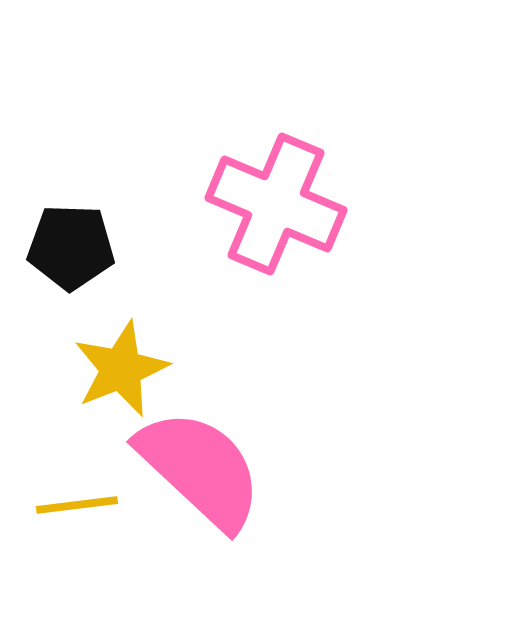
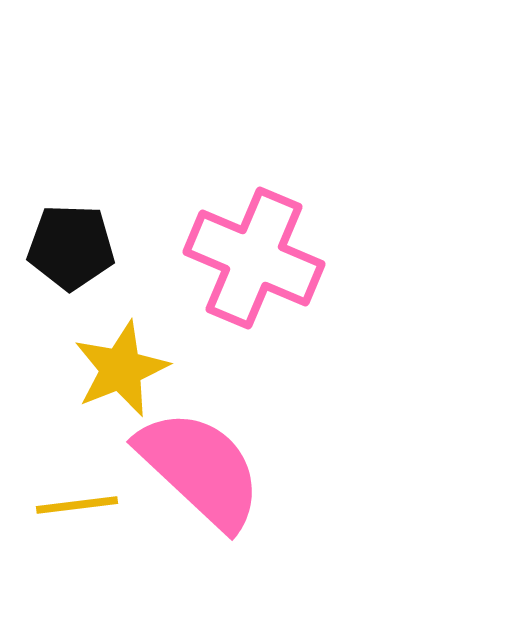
pink cross: moved 22 px left, 54 px down
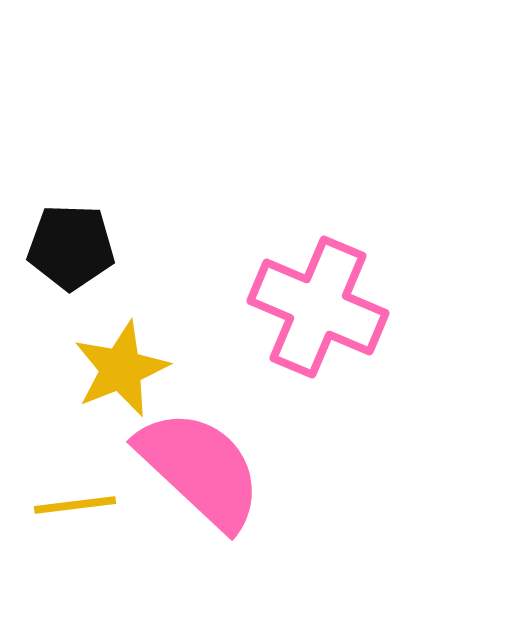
pink cross: moved 64 px right, 49 px down
yellow line: moved 2 px left
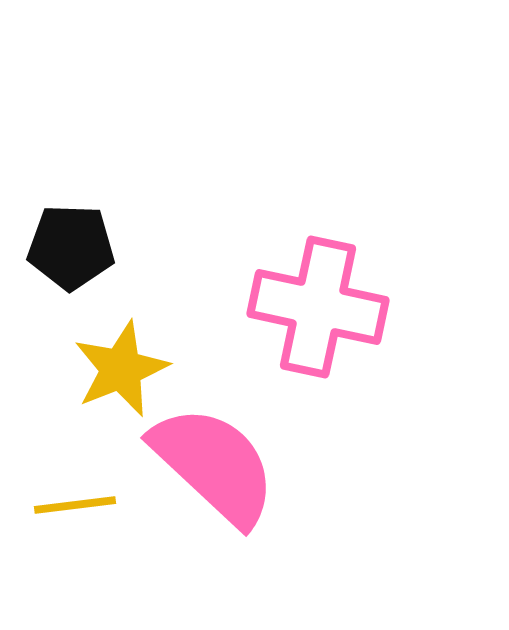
pink cross: rotated 11 degrees counterclockwise
pink semicircle: moved 14 px right, 4 px up
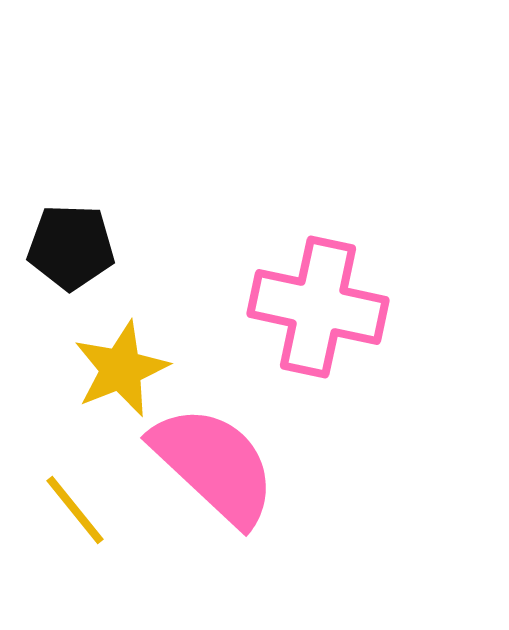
yellow line: moved 5 px down; rotated 58 degrees clockwise
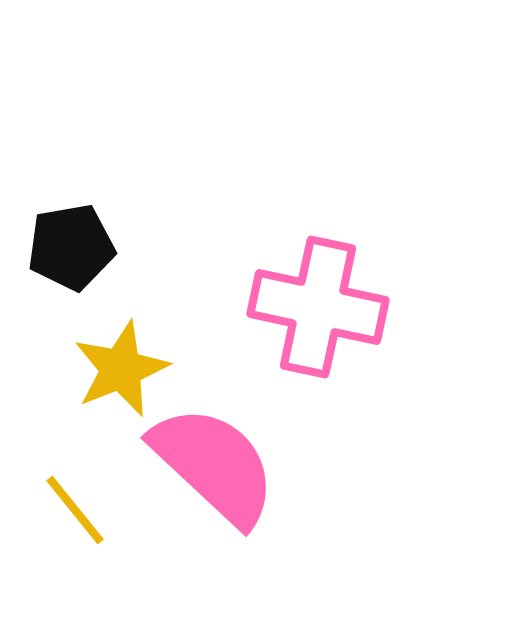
black pentagon: rotated 12 degrees counterclockwise
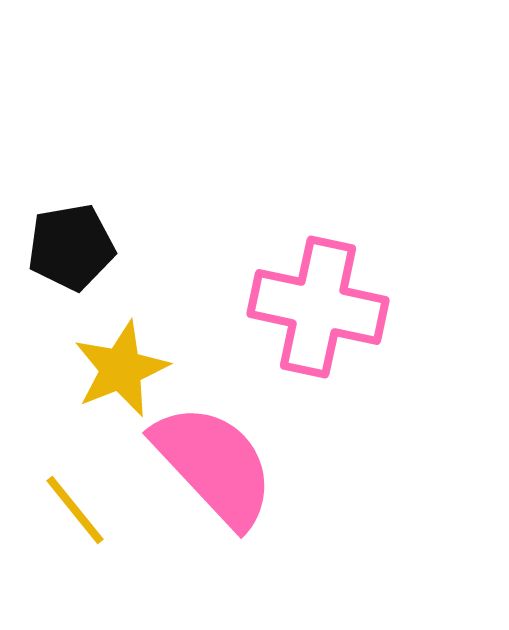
pink semicircle: rotated 4 degrees clockwise
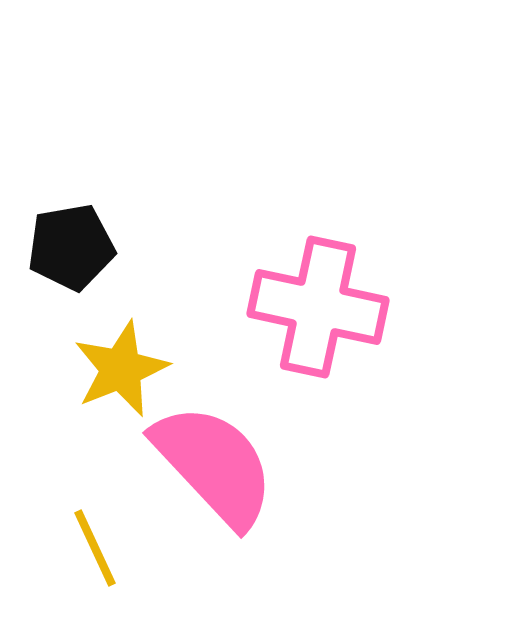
yellow line: moved 20 px right, 38 px down; rotated 14 degrees clockwise
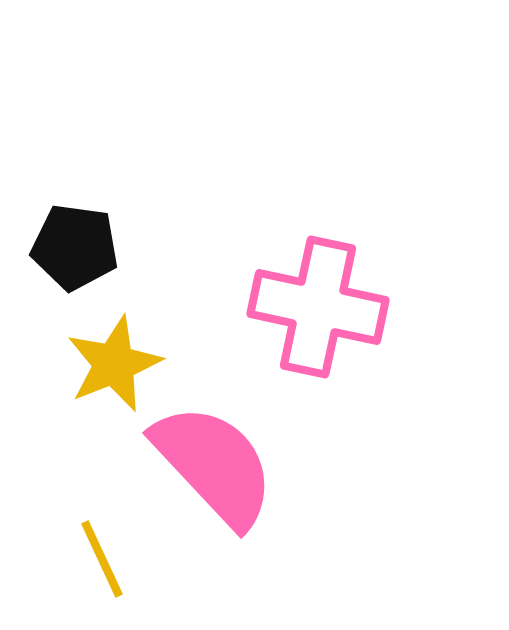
black pentagon: moved 4 px right; rotated 18 degrees clockwise
yellow star: moved 7 px left, 5 px up
yellow line: moved 7 px right, 11 px down
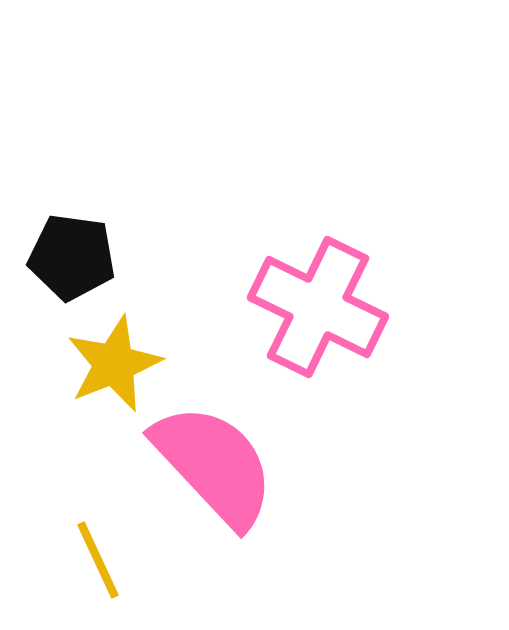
black pentagon: moved 3 px left, 10 px down
pink cross: rotated 14 degrees clockwise
yellow line: moved 4 px left, 1 px down
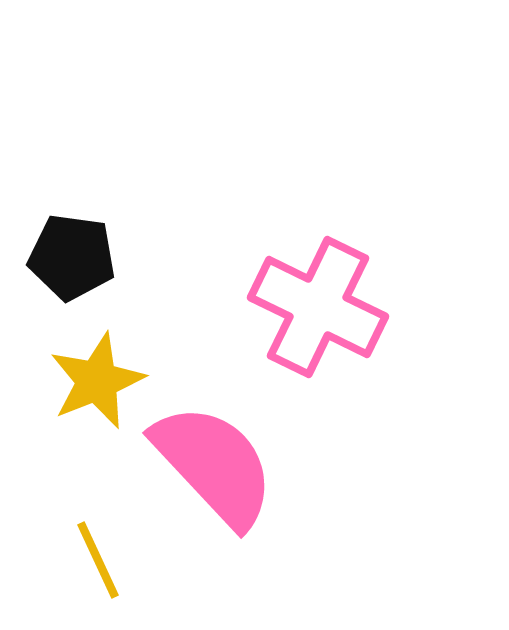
yellow star: moved 17 px left, 17 px down
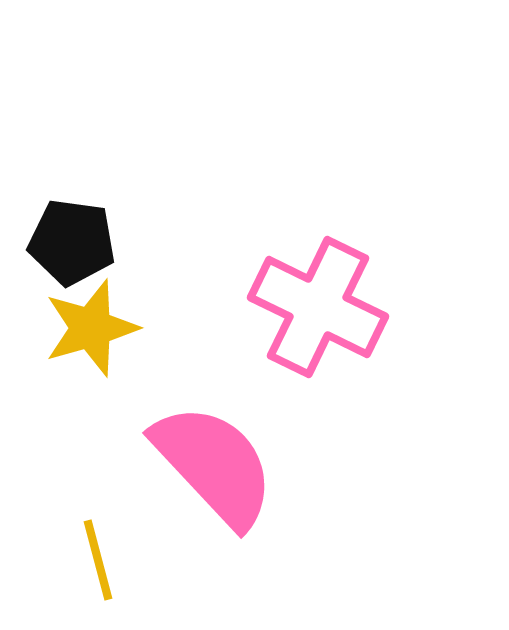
black pentagon: moved 15 px up
yellow star: moved 6 px left, 53 px up; rotated 6 degrees clockwise
yellow line: rotated 10 degrees clockwise
